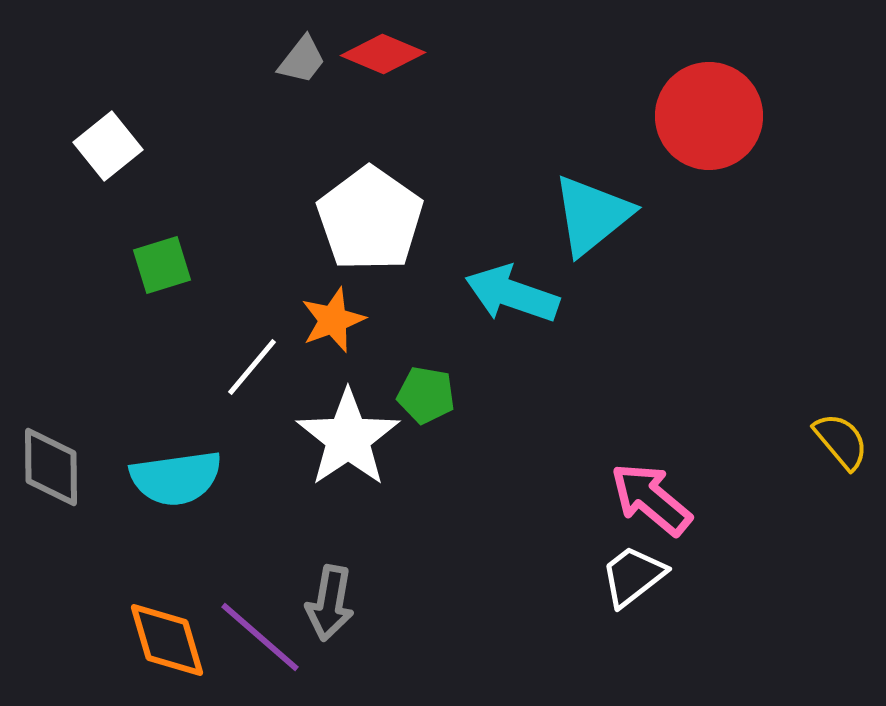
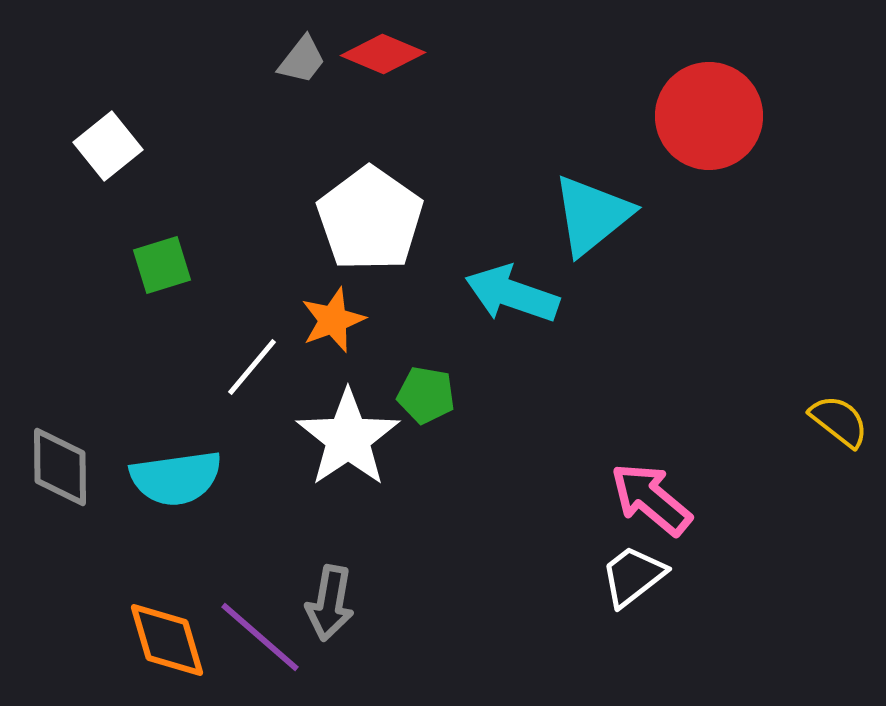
yellow semicircle: moved 2 px left, 20 px up; rotated 12 degrees counterclockwise
gray diamond: moved 9 px right
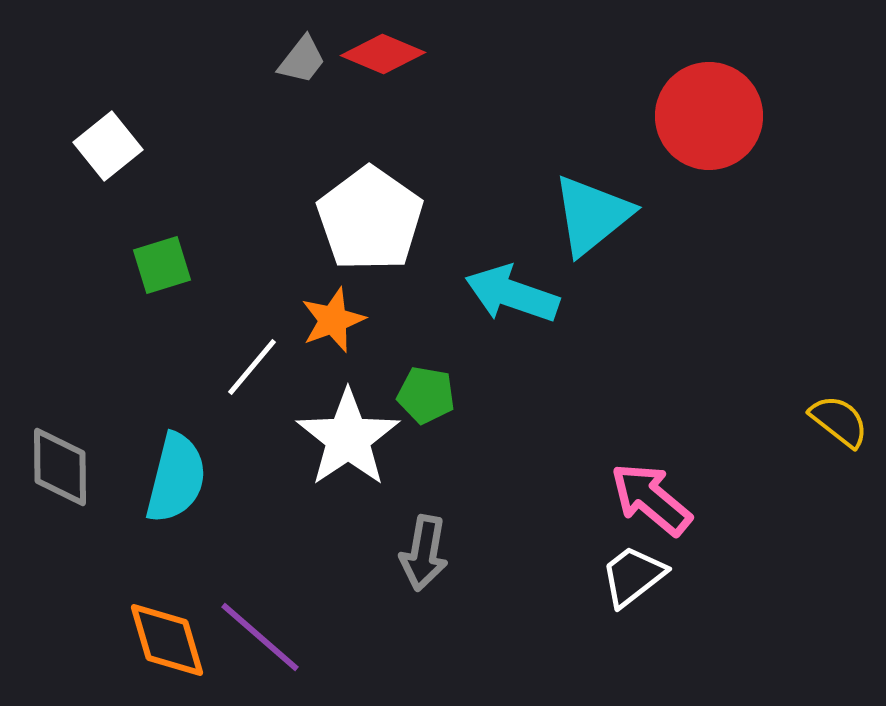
cyan semicircle: rotated 68 degrees counterclockwise
gray arrow: moved 94 px right, 50 px up
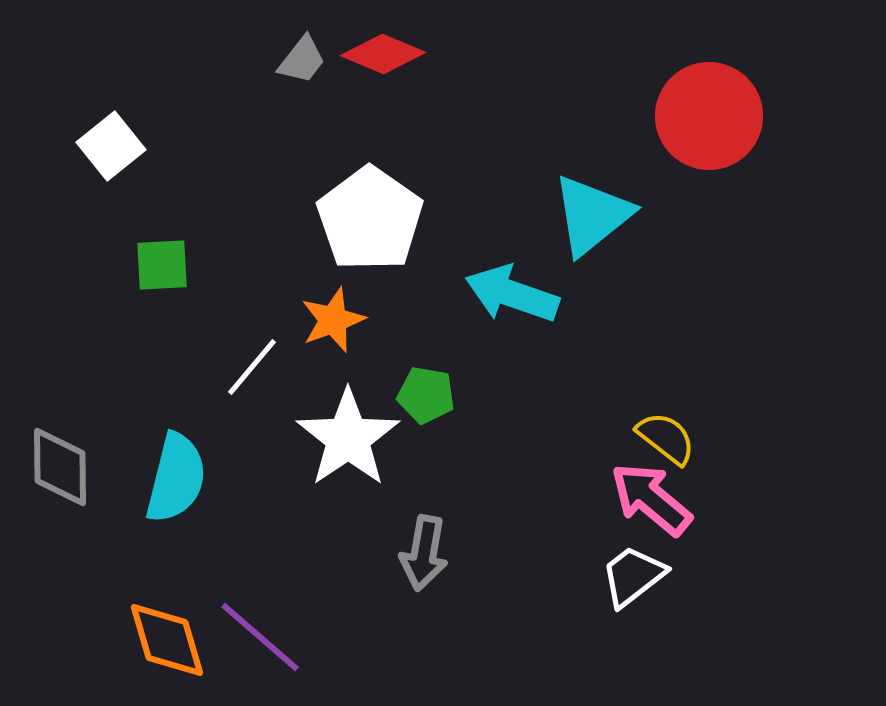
white square: moved 3 px right
green square: rotated 14 degrees clockwise
yellow semicircle: moved 173 px left, 17 px down
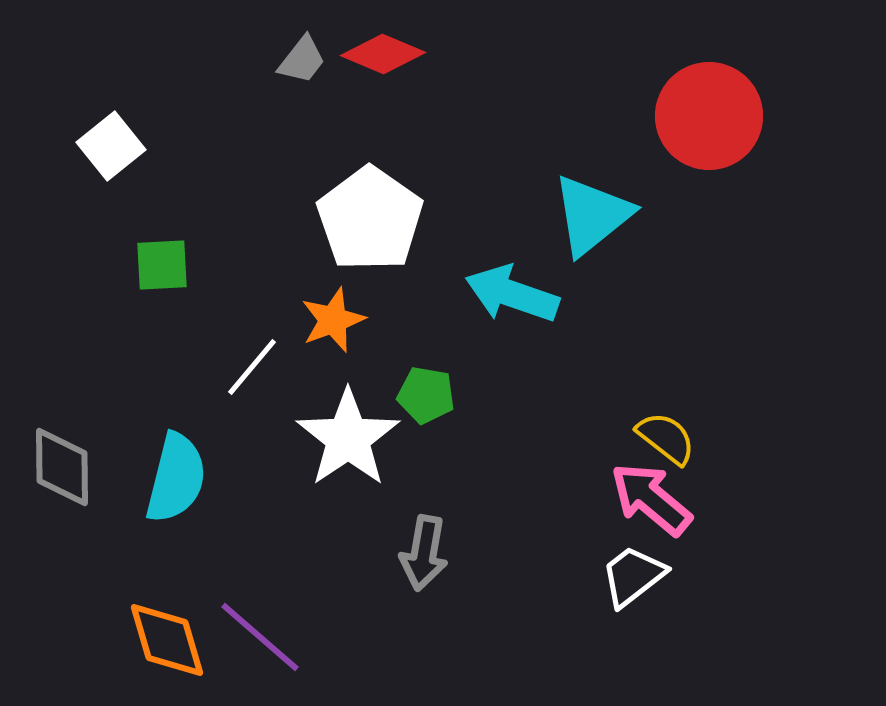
gray diamond: moved 2 px right
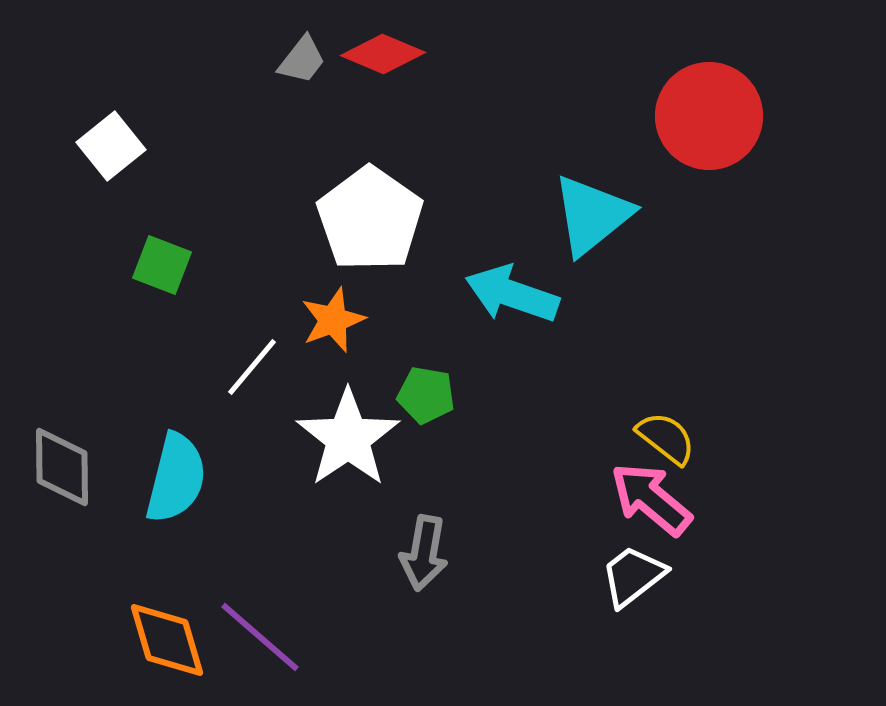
green square: rotated 24 degrees clockwise
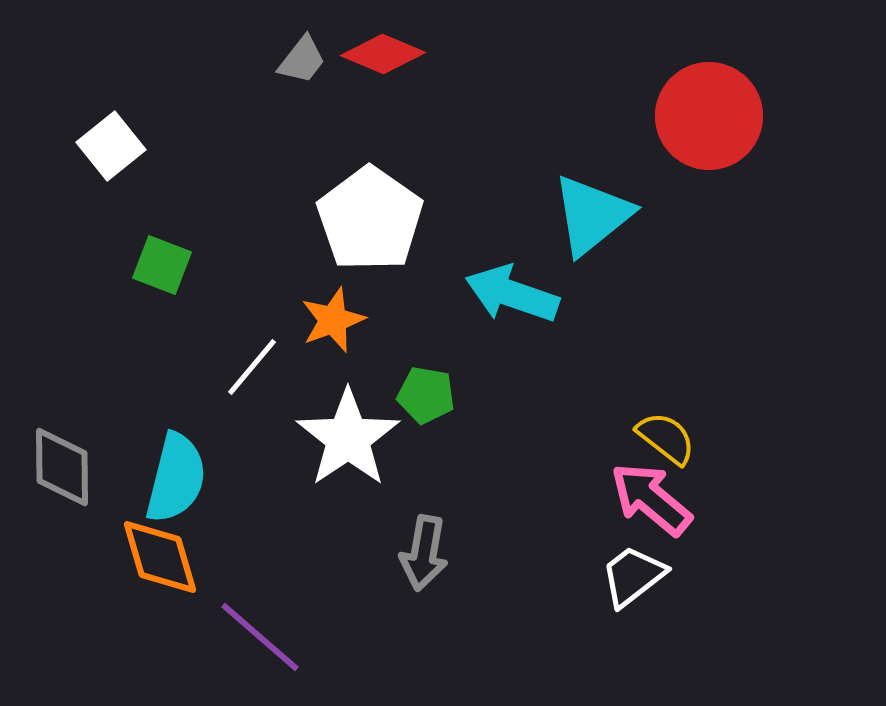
orange diamond: moved 7 px left, 83 px up
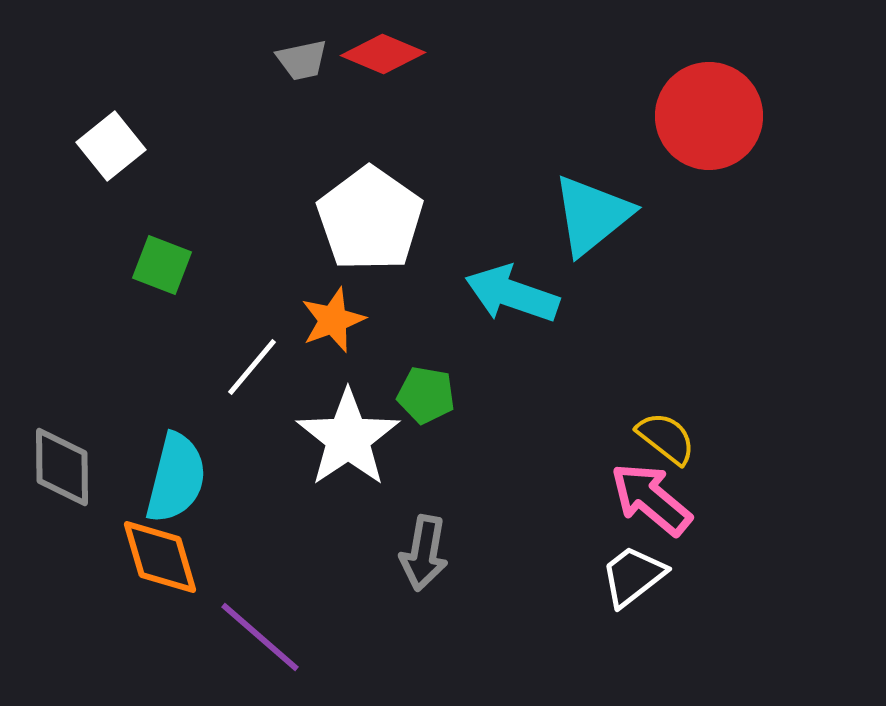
gray trapezoid: rotated 40 degrees clockwise
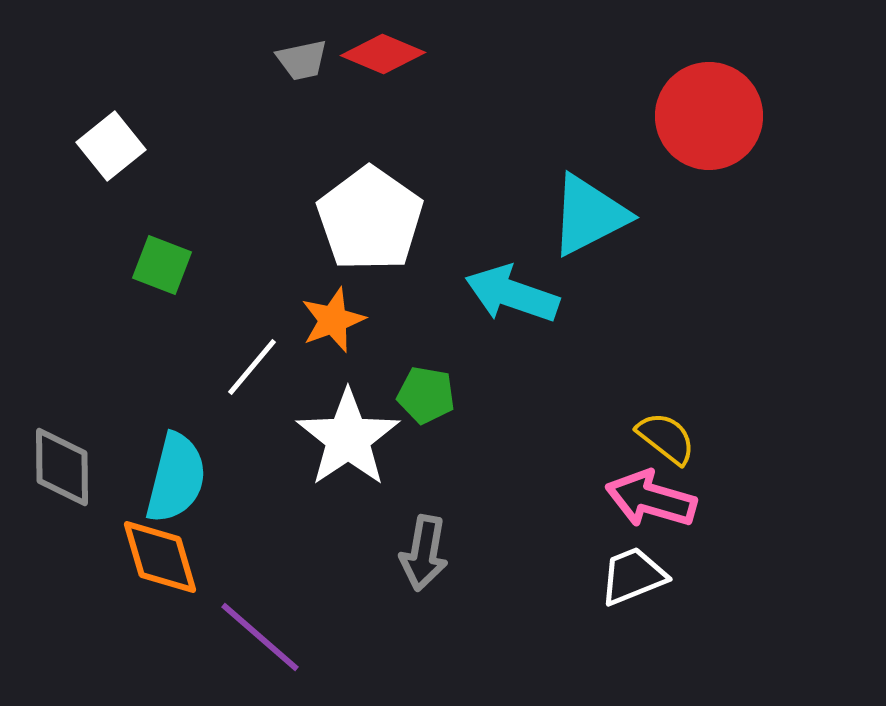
cyan triangle: moved 3 px left; rotated 12 degrees clockwise
pink arrow: rotated 24 degrees counterclockwise
white trapezoid: rotated 16 degrees clockwise
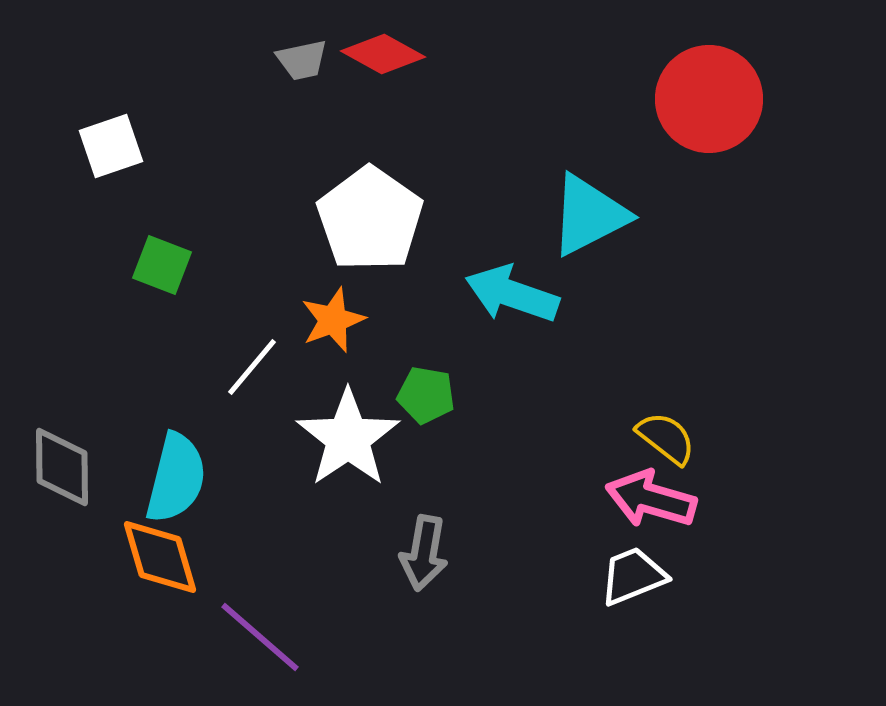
red diamond: rotated 6 degrees clockwise
red circle: moved 17 px up
white square: rotated 20 degrees clockwise
